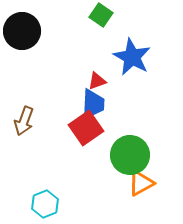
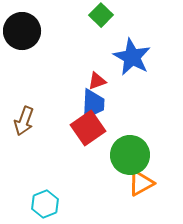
green square: rotated 10 degrees clockwise
red square: moved 2 px right
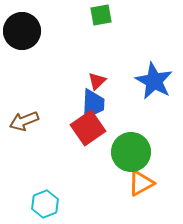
green square: rotated 35 degrees clockwise
blue star: moved 22 px right, 24 px down
red triangle: rotated 24 degrees counterclockwise
brown arrow: rotated 48 degrees clockwise
green circle: moved 1 px right, 3 px up
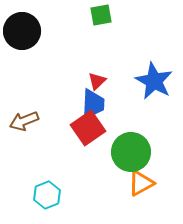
cyan hexagon: moved 2 px right, 9 px up
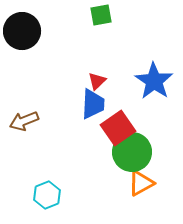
blue star: rotated 6 degrees clockwise
red square: moved 30 px right
green circle: moved 1 px right
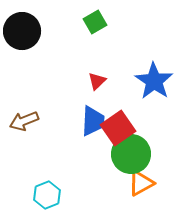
green square: moved 6 px left, 7 px down; rotated 20 degrees counterclockwise
blue trapezoid: moved 17 px down
green circle: moved 1 px left, 2 px down
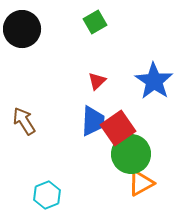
black circle: moved 2 px up
brown arrow: rotated 80 degrees clockwise
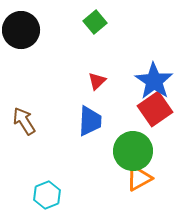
green square: rotated 10 degrees counterclockwise
black circle: moved 1 px left, 1 px down
blue trapezoid: moved 3 px left
red square: moved 37 px right, 19 px up
green circle: moved 2 px right, 3 px up
orange triangle: moved 2 px left, 5 px up
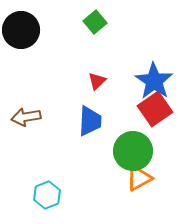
brown arrow: moved 2 px right, 4 px up; rotated 68 degrees counterclockwise
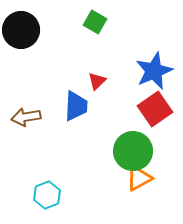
green square: rotated 20 degrees counterclockwise
blue star: moved 10 px up; rotated 15 degrees clockwise
blue trapezoid: moved 14 px left, 15 px up
